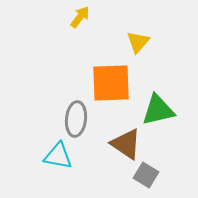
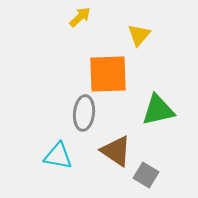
yellow arrow: rotated 10 degrees clockwise
yellow triangle: moved 1 px right, 7 px up
orange square: moved 3 px left, 9 px up
gray ellipse: moved 8 px right, 6 px up
brown triangle: moved 10 px left, 7 px down
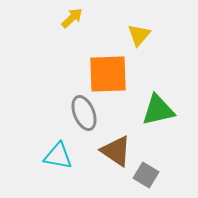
yellow arrow: moved 8 px left, 1 px down
gray ellipse: rotated 28 degrees counterclockwise
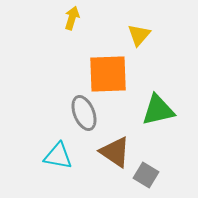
yellow arrow: rotated 30 degrees counterclockwise
brown triangle: moved 1 px left, 1 px down
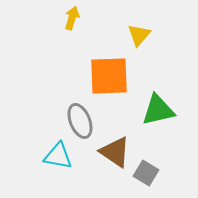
orange square: moved 1 px right, 2 px down
gray ellipse: moved 4 px left, 8 px down
gray square: moved 2 px up
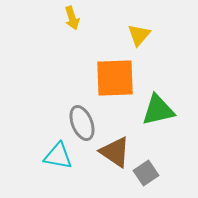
yellow arrow: rotated 145 degrees clockwise
orange square: moved 6 px right, 2 px down
gray ellipse: moved 2 px right, 2 px down
gray square: rotated 25 degrees clockwise
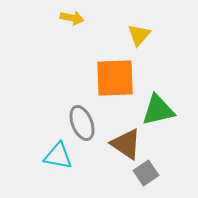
yellow arrow: rotated 60 degrees counterclockwise
brown triangle: moved 11 px right, 8 px up
